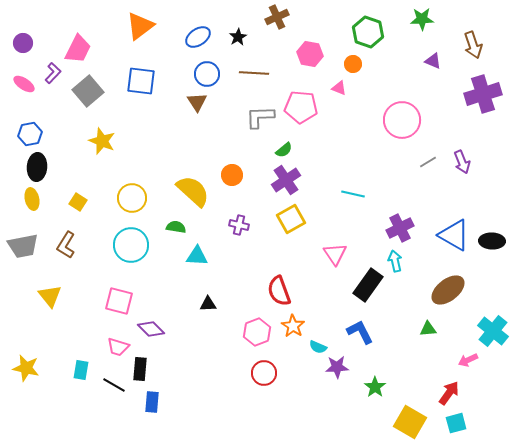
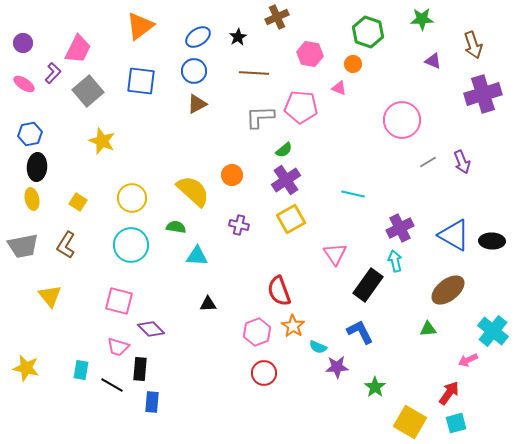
blue circle at (207, 74): moved 13 px left, 3 px up
brown triangle at (197, 102): moved 2 px down; rotated 35 degrees clockwise
black line at (114, 385): moved 2 px left
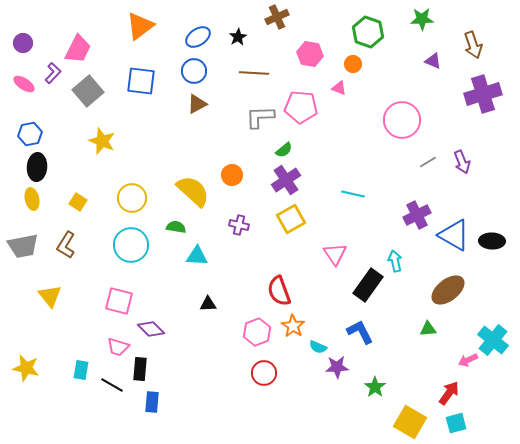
purple cross at (400, 228): moved 17 px right, 13 px up
cyan cross at (493, 331): moved 9 px down
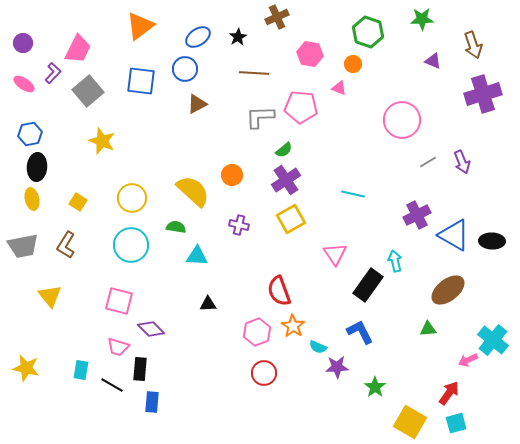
blue circle at (194, 71): moved 9 px left, 2 px up
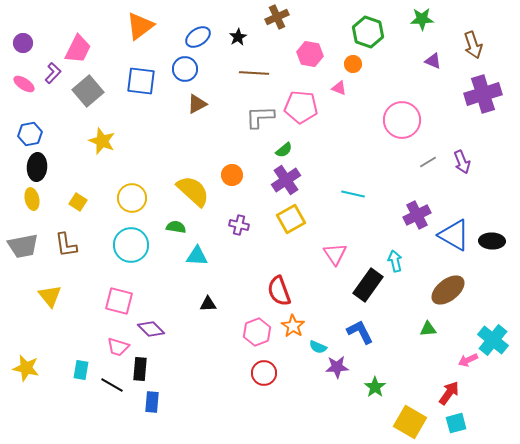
brown L-shape at (66, 245): rotated 40 degrees counterclockwise
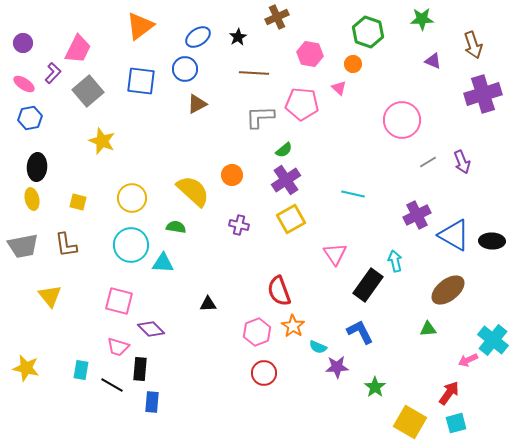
pink triangle at (339, 88): rotated 21 degrees clockwise
pink pentagon at (301, 107): moved 1 px right, 3 px up
blue hexagon at (30, 134): moved 16 px up
yellow square at (78, 202): rotated 18 degrees counterclockwise
cyan triangle at (197, 256): moved 34 px left, 7 px down
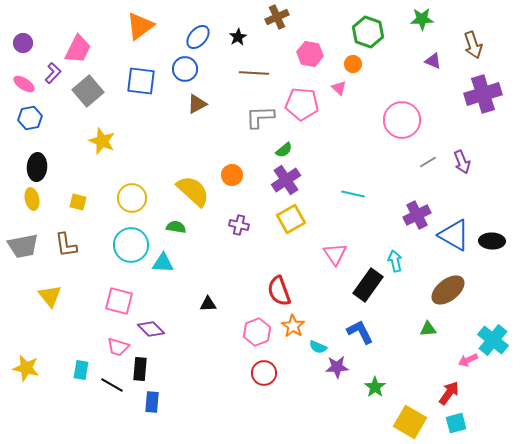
blue ellipse at (198, 37): rotated 15 degrees counterclockwise
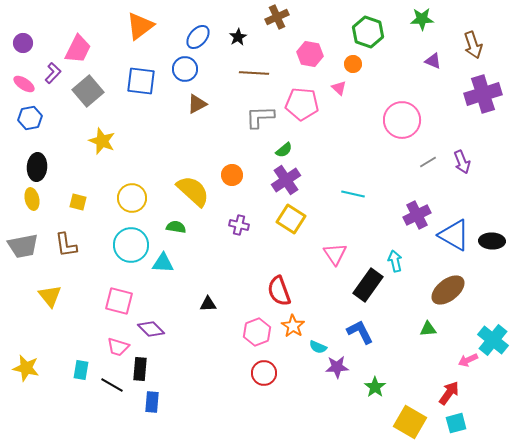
yellow square at (291, 219): rotated 28 degrees counterclockwise
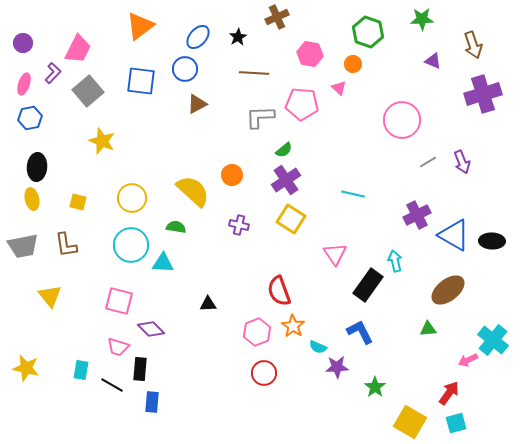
pink ellipse at (24, 84): rotated 75 degrees clockwise
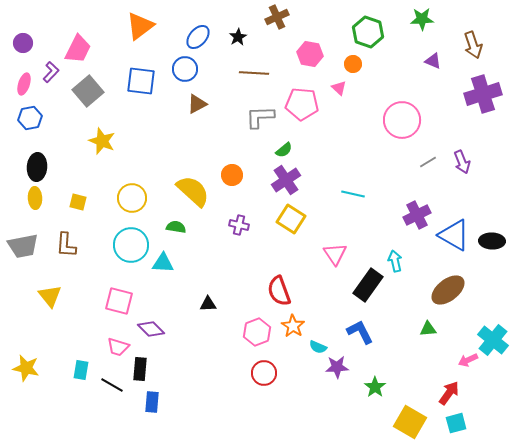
purple L-shape at (53, 73): moved 2 px left, 1 px up
yellow ellipse at (32, 199): moved 3 px right, 1 px up; rotated 10 degrees clockwise
brown L-shape at (66, 245): rotated 12 degrees clockwise
